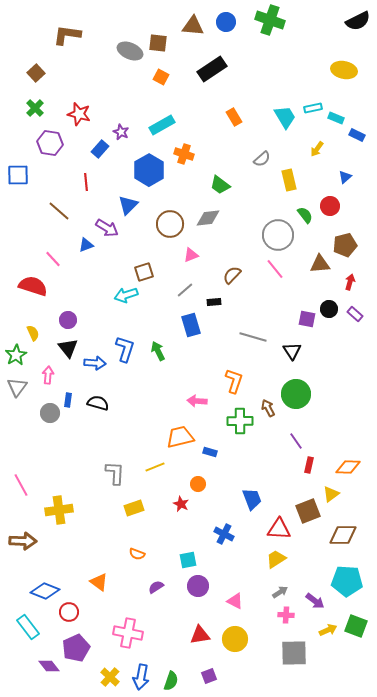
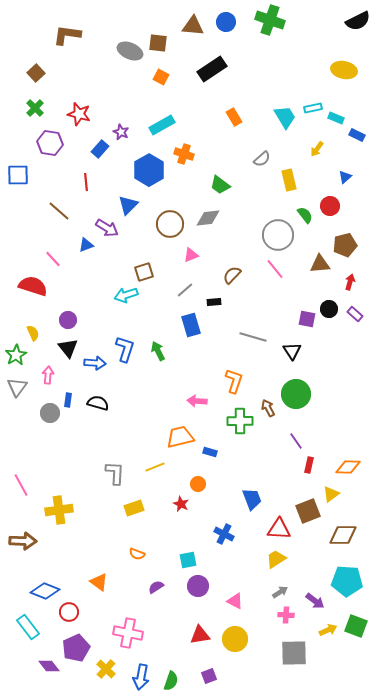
yellow cross at (110, 677): moved 4 px left, 8 px up
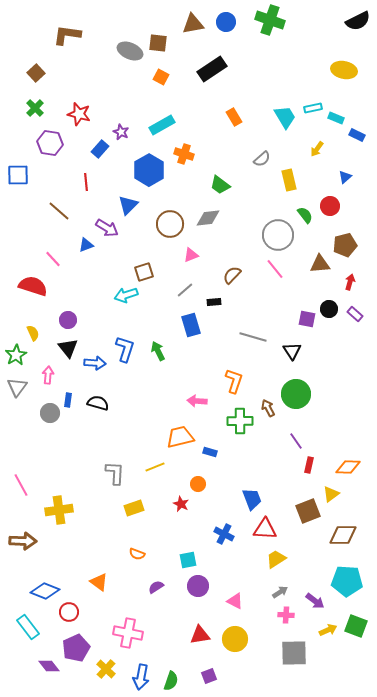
brown triangle at (193, 26): moved 2 px up; rotated 15 degrees counterclockwise
red triangle at (279, 529): moved 14 px left
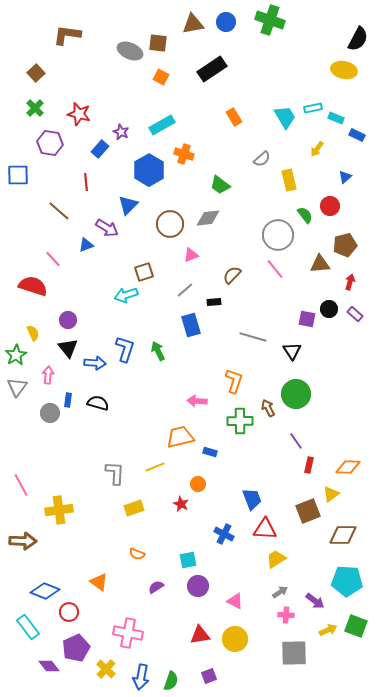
black semicircle at (358, 21): moved 18 px down; rotated 35 degrees counterclockwise
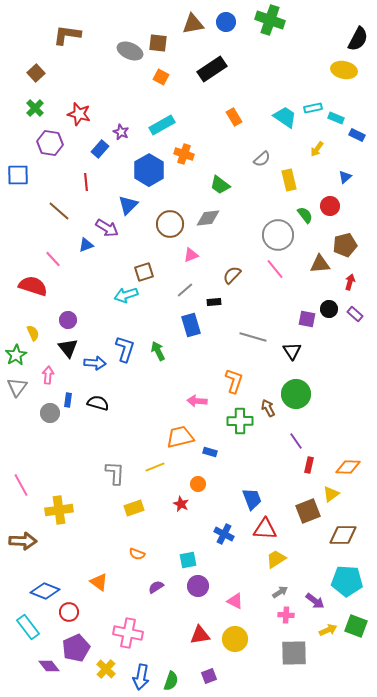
cyan trapezoid at (285, 117): rotated 25 degrees counterclockwise
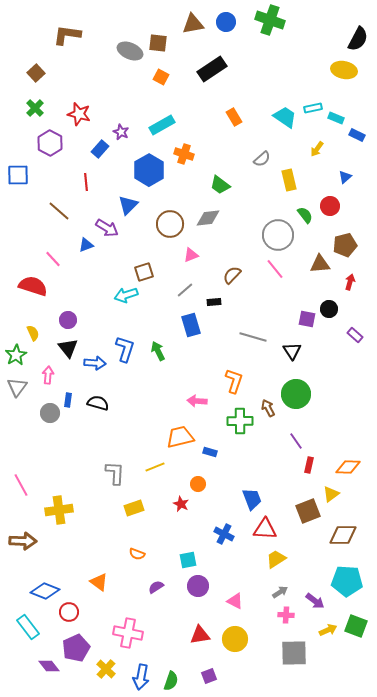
purple hexagon at (50, 143): rotated 20 degrees clockwise
purple rectangle at (355, 314): moved 21 px down
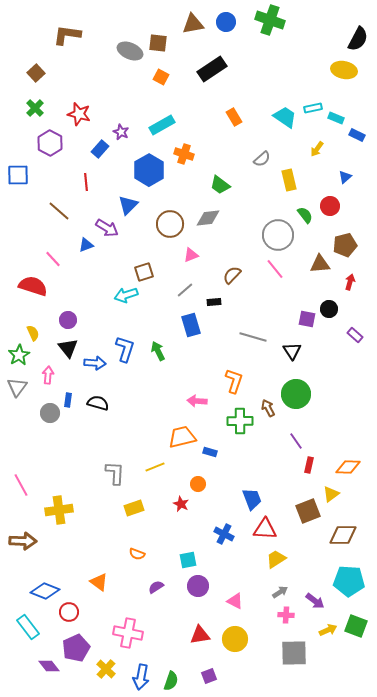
green star at (16, 355): moved 3 px right
orange trapezoid at (180, 437): moved 2 px right
cyan pentagon at (347, 581): moved 2 px right
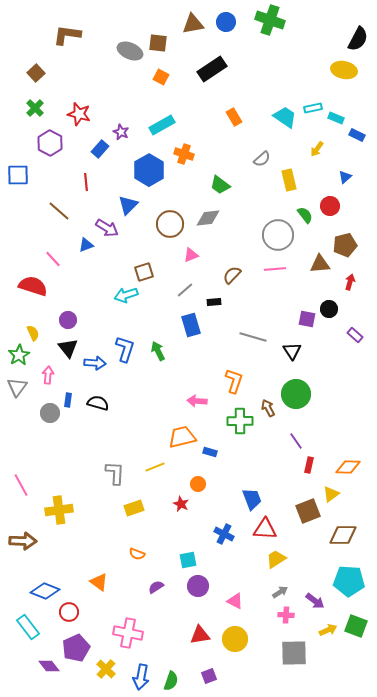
pink line at (275, 269): rotated 55 degrees counterclockwise
